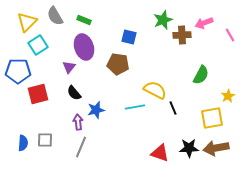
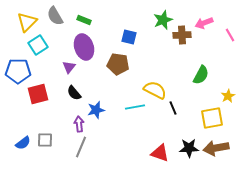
purple arrow: moved 1 px right, 2 px down
blue semicircle: rotated 49 degrees clockwise
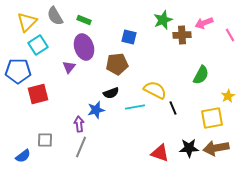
brown pentagon: moved 1 px left; rotated 15 degrees counterclockwise
black semicircle: moved 37 px right; rotated 70 degrees counterclockwise
blue semicircle: moved 13 px down
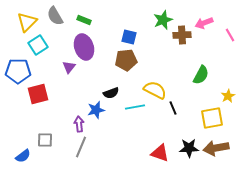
brown pentagon: moved 9 px right, 4 px up
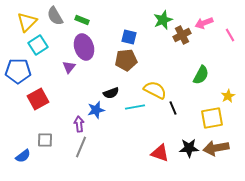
green rectangle: moved 2 px left
brown cross: rotated 24 degrees counterclockwise
red square: moved 5 px down; rotated 15 degrees counterclockwise
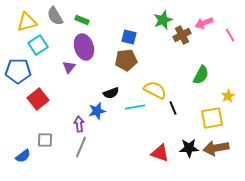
yellow triangle: rotated 30 degrees clockwise
red square: rotated 10 degrees counterclockwise
blue star: moved 1 px right, 1 px down
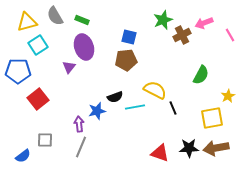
black semicircle: moved 4 px right, 4 px down
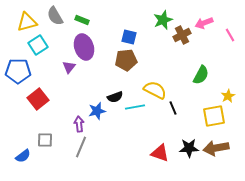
yellow square: moved 2 px right, 2 px up
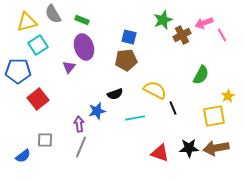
gray semicircle: moved 2 px left, 2 px up
pink line: moved 8 px left
black semicircle: moved 3 px up
cyan line: moved 11 px down
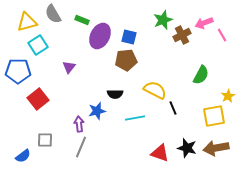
purple ellipse: moved 16 px right, 11 px up; rotated 45 degrees clockwise
black semicircle: rotated 21 degrees clockwise
black star: moved 2 px left; rotated 18 degrees clockwise
